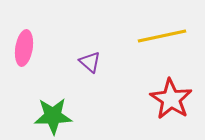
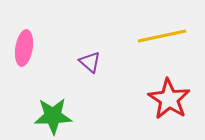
red star: moved 2 px left
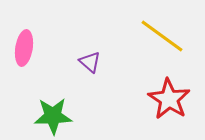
yellow line: rotated 48 degrees clockwise
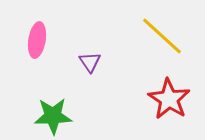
yellow line: rotated 6 degrees clockwise
pink ellipse: moved 13 px right, 8 px up
purple triangle: rotated 15 degrees clockwise
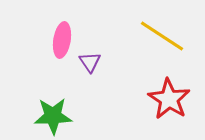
yellow line: rotated 9 degrees counterclockwise
pink ellipse: moved 25 px right
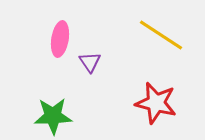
yellow line: moved 1 px left, 1 px up
pink ellipse: moved 2 px left, 1 px up
red star: moved 13 px left, 4 px down; rotated 18 degrees counterclockwise
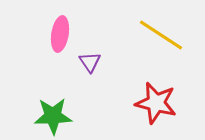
pink ellipse: moved 5 px up
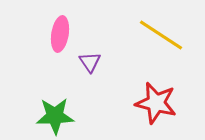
green star: moved 2 px right
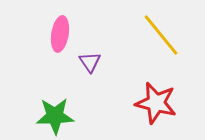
yellow line: rotated 18 degrees clockwise
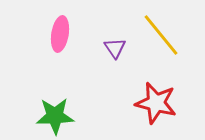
purple triangle: moved 25 px right, 14 px up
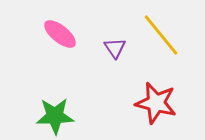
pink ellipse: rotated 60 degrees counterclockwise
